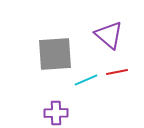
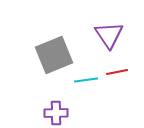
purple triangle: rotated 16 degrees clockwise
gray square: moved 1 px left, 1 px down; rotated 18 degrees counterclockwise
cyan line: rotated 15 degrees clockwise
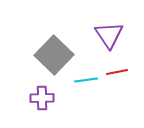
gray square: rotated 24 degrees counterclockwise
purple cross: moved 14 px left, 15 px up
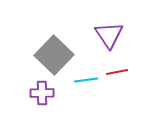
purple cross: moved 5 px up
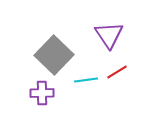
red line: rotated 20 degrees counterclockwise
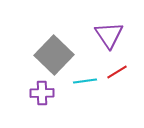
cyan line: moved 1 px left, 1 px down
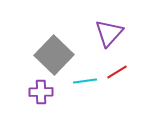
purple triangle: moved 2 px up; rotated 16 degrees clockwise
purple cross: moved 1 px left, 1 px up
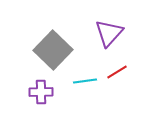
gray square: moved 1 px left, 5 px up
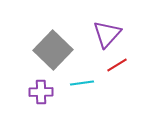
purple triangle: moved 2 px left, 1 px down
red line: moved 7 px up
cyan line: moved 3 px left, 2 px down
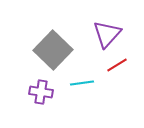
purple cross: rotated 10 degrees clockwise
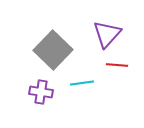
red line: rotated 35 degrees clockwise
